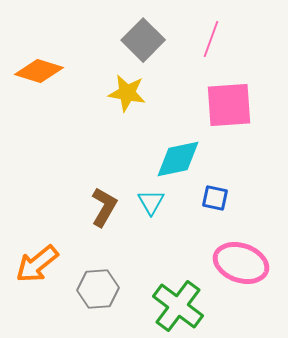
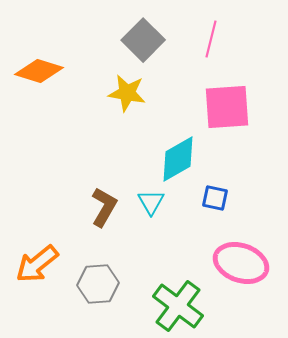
pink line: rotated 6 degrees counterclockwise
pink square: moved 2 px left, 2 px down
cyan diamond: rotated 18 degrees counterclockwise
gray hexagon: moved 5 px up
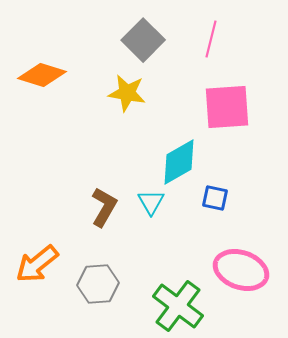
orange diamond: moved 3 px right, 4 px down
cyan diamond: moved 1 px right, 3 px down
pink ellipse: moved 7 px down
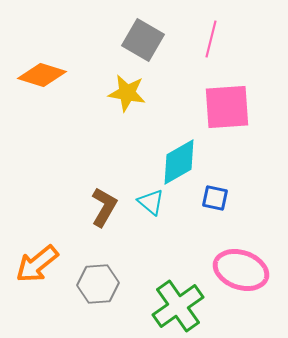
gray square: rotated 15 degrees counterclockwise
cyan triangle: rotated 20 degrees counterclockwise
green cross: rotated 18 degrees clockwise
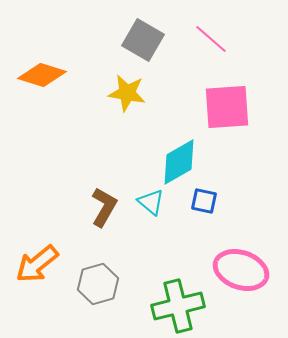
pink line: rotated 63 degrees counterclockwise
blue square: moved 11 px left, 3 px down
gray hexagon: rotated 12 degrees counterclockwise
green cross: rotated 21 degrees clockwise
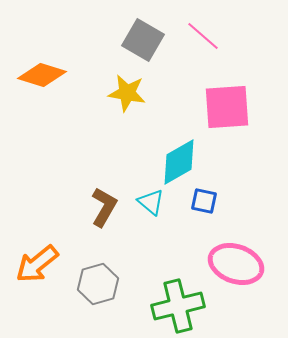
pink line: moved 8 px left, 3 px up
pink ellipse: moved 5 px left, 6 px up
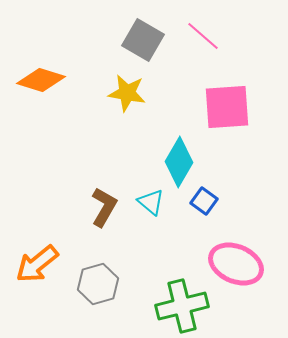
orange diamond: moved 1 px left, 5 px down
cyan diamond: rotated 30 degrees counterclockwise
blue square: rotated 24 degrees clockwise
pink ellipse: rotated 4 degrees clockwise
green cross: moved 4 px right
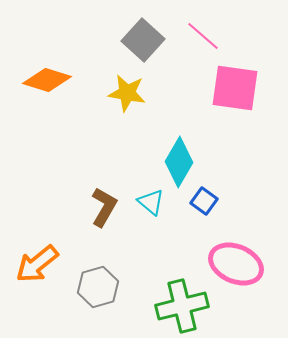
gray square: rotated 12 degrees clockwise
orange diamond: moved 6 px right
pink square: moved 8 px right, 19 px up; rotated 12 degrees clockwise
gray hexagon: moved 3 px down
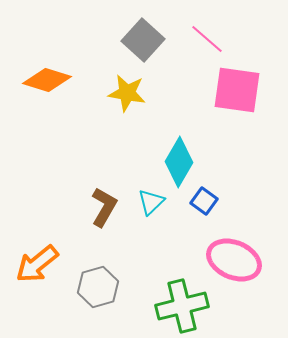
pink line: moved 4 px right, 3 px down
pink square: moved 2 px right, 2 px down
cyan triangle: rotated 36 degrees clockwise
pink ellipse: moved 2 px left, 4 px up
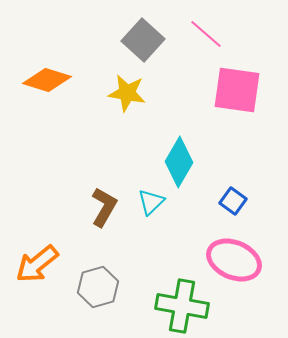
pink line: moved 1 px left, 5 px up
blue square: moved 29 px right
green cross: rotated 24 degrees clockwise
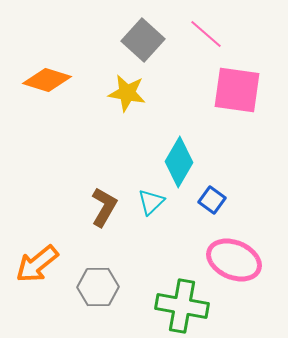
blue square: moved 21 px left, 1 px up
gray hexagon: rotated 15 degrees clockwise
